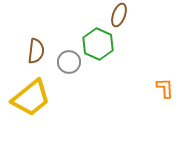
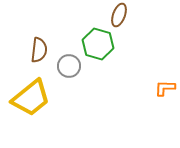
green hexagon: rotated 8 degrees counterclockwise
brown semicircle: moved 3 px right, 1 px up
gray circle: moved 4 px down
orange L-shape: rotated 85 degrees counterclockwise
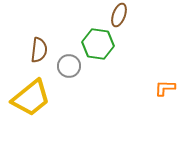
green hexagon: rotated 8 degrees counterclockwise
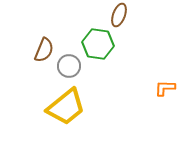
brown semicircle: moved 5 px right; rotated 15 degrees clockwise
yellow trapezoid: moved 35 px right, 9 px down
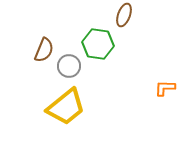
brown ellipse: moved 5 px right
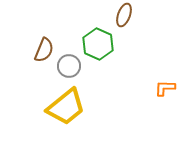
green hexagon: rotated 16 degrees clockwise
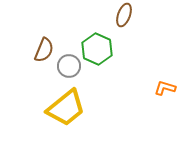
green hexagon: moved 1 px left, 5 px down
orange L-shape: rotated 15 degrees clockwise
yellow trapezoid: moved 1 px down
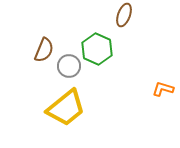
orange L-shape: moved 2 px left, 1 px down
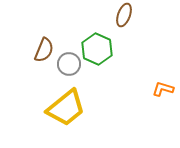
gray circle: moved 2 px up
